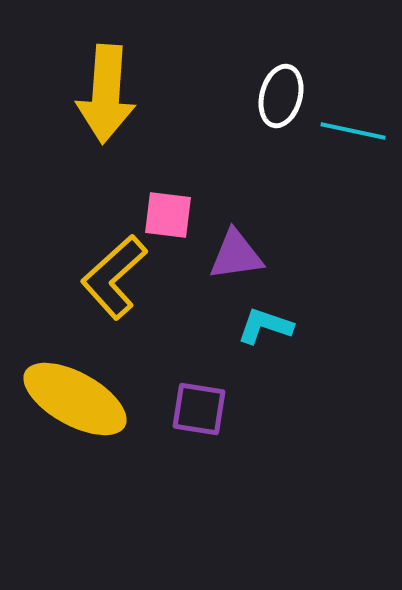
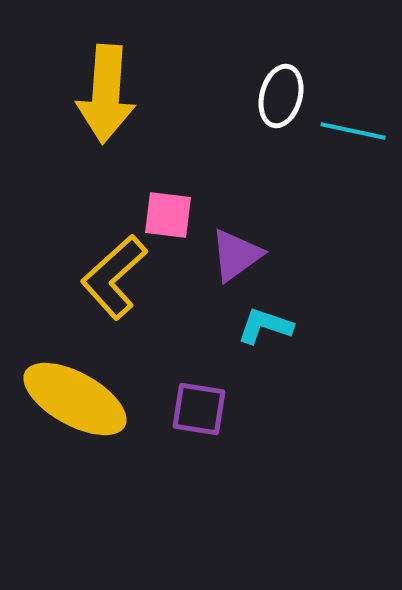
purple triangle: rotated 28 degrees counterclockwise
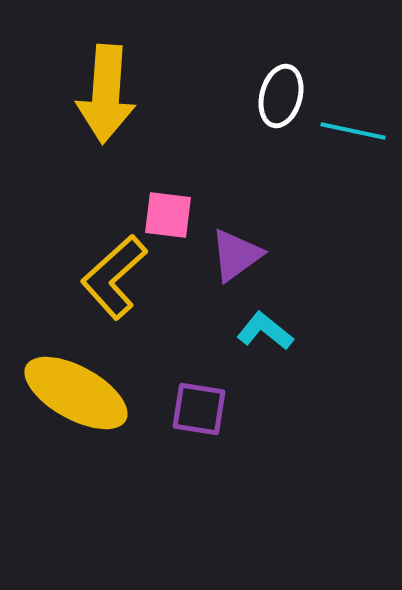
cyan L-shape: moved 5 px down; rotated 20 degrees clockwise
yellow ellipse: moved 1 px right, 6 px up
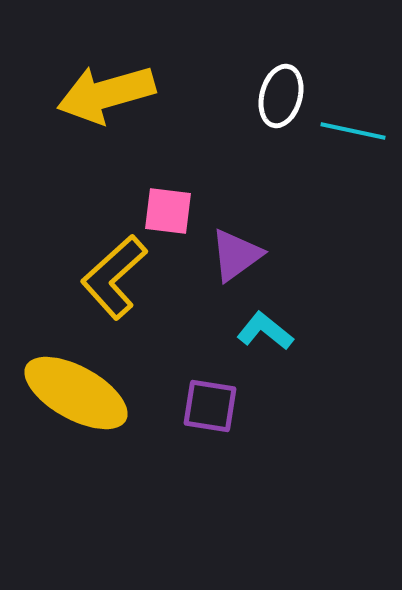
yellow arrow: rotated 70 degrees clockwise
pink square: moved 4 px up
purple square: moved 11 px right, 3 px up
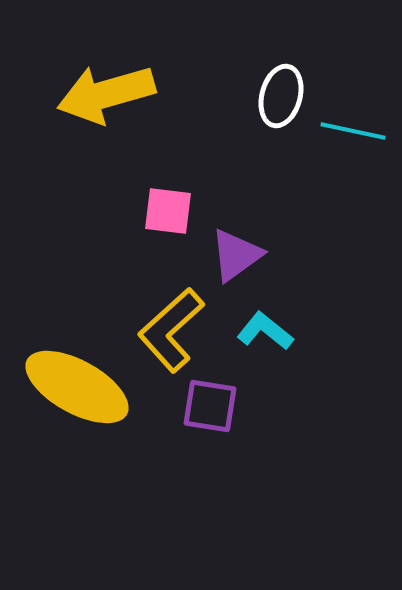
yellow L-shape: moved 57 px right, 53 px down
yellow ellipse: moved 1 px right, 6 px up
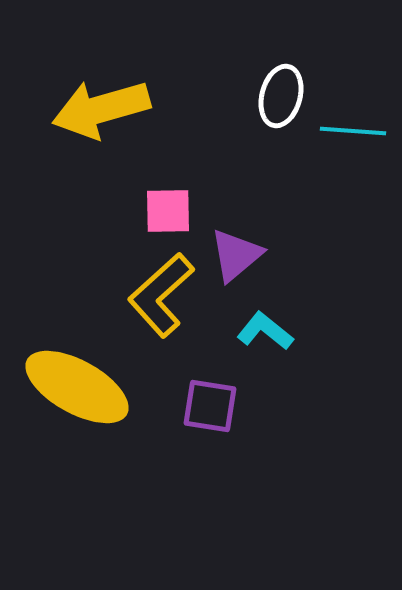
yellow arrow: moved 5 px left, 15 px down
cyan line: rotated 8 degrees counterclockwise
pink square: rotated 8 degrees counterclockwise
purple triangle: rotated 4 degrees counterclockwise
yellow L-shape: moved 10 px left, 35 px up
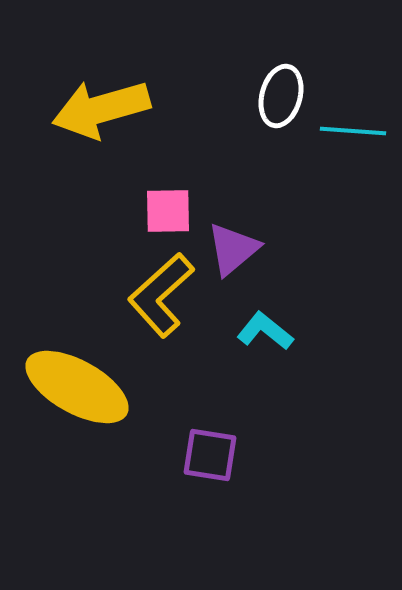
purple triangle: moved 3 px left, 6 px up
purple square: moved 49 px down
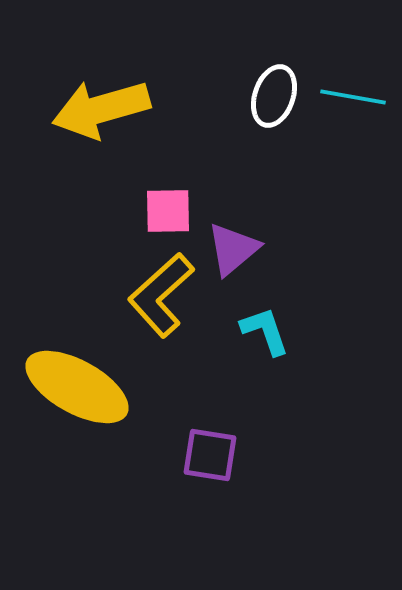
white ellipse: moved 7 px left; rotated 4 degrees clockwise
cyan line: moved 34 px up; rotated 6 degrees clockwise
cyan L-shape: rotated 32 degrees clockwise
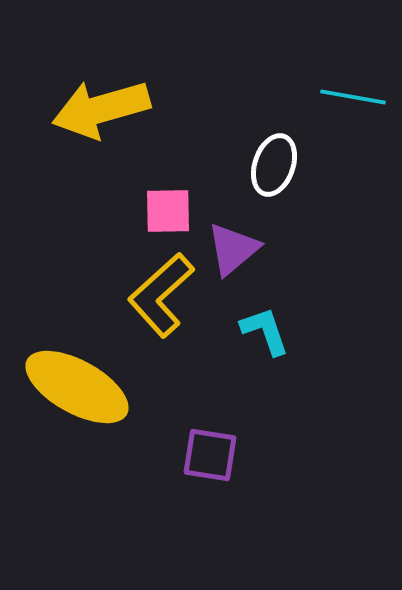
white ellipse: moved 69 px down
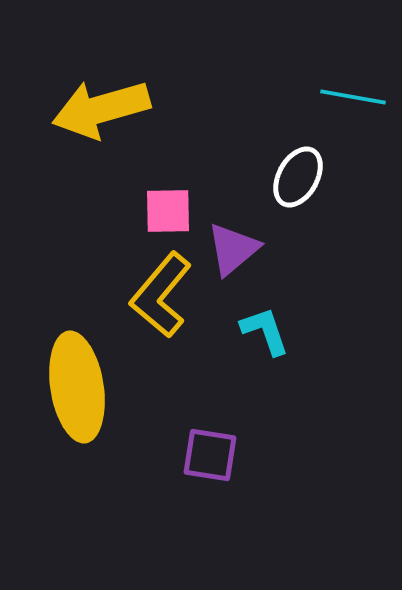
white ellipse: moved 24 px right, 12 px down; rotated 10 degrees clockwise
yellow L-shape: rotated 8 degrees counterclockwise
yellow ellipse: rotated 52 degrees clockwise
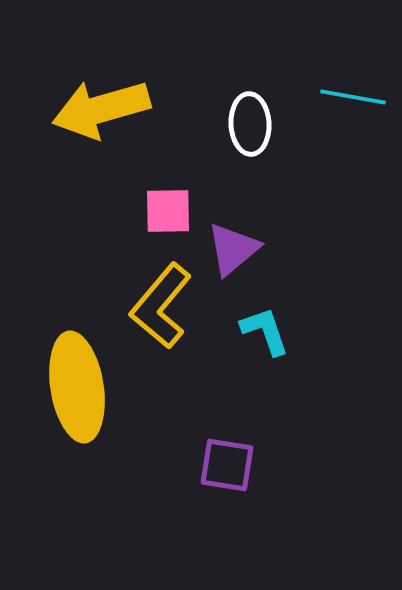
white ellipse: moved 48 px left, 53 px up; rotated 32 degrees counterclockwise
yellow L-shape: moved 11 px down
purple square: moved 17 px right, 10 px down
